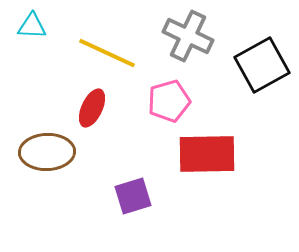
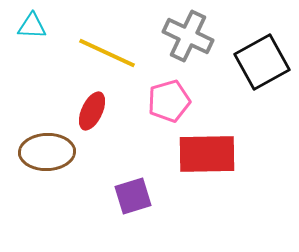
black square: moved 3 px up
red ellipse: moved 3 px down
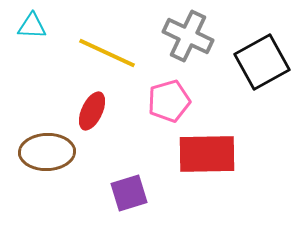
purple square: moved 4 px left, 3 px up
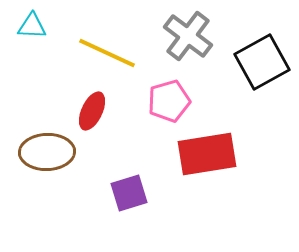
gray cross: rotated 12 degrees clockwise
red rectangle: rotated 8 degrees counterclockwise
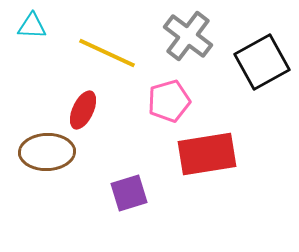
red ellipse: moved 9 px left, 1 px up
